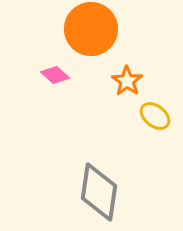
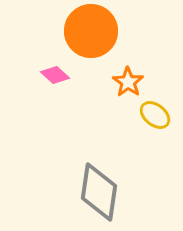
orange circle: moved 2 px down
orange star: moved 1 px right, 1 px down
yellow ellipse: moved 1 px up
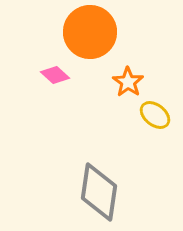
orange circle: moved 1 px left, 1 px down
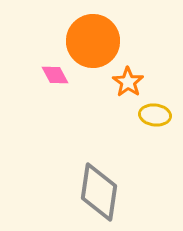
orange circle: moved 3 px right, 9 px down
pink diamond: rotated 20 degrees clockwise
yellow ellipse: rotated 32 degrees counterclockwise
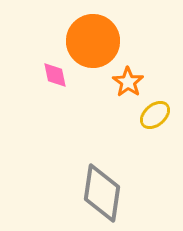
pink diamond: rotated 16 degrees clockwise
yellow ellipse: rotated 48 degrees counterclockwise
gray diamond: moved 3 px right, 1 px down
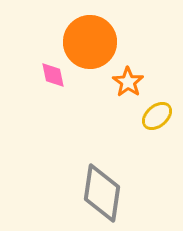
orange circle: moved 3 px left, 1 px down
pink diamond: moved 2 px left
yellow ellipse: moved 2 px right, 1 px down
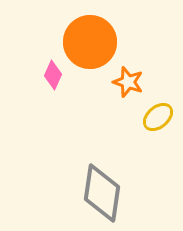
pink diamond: rotated 36 degrees clockwise
orange star: rotated 16 degrees counterclockwise
yellow ellipse: moved 1 px right, 1 px down
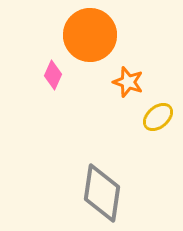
orange circle: moved 7 px up
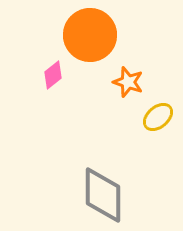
pink diamond: rotated 28 degrees clockwise
gray diamond: moved 1 px right, 2 px down; rotated 8 degrees counterclockwise
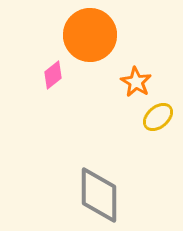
orange star: moved 8 px right; rotated 12 degrees clockwise
gray diamond: moved 4 px left
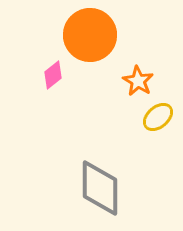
orange star: moved 2 px right, 1 px up
gray diamond: moved 1 px right, 7 px up
